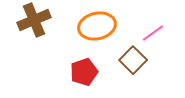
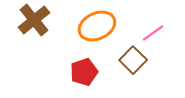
brown cross: rotated 16 degrees counterclockwise
orange ellipse: rotated 12 degrees counterclockwise
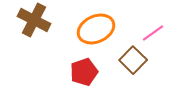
brown cross: rotated 24 degrees counterclockwise
orange ellipse: moved 1 px left, 3 px down
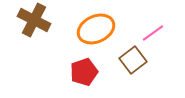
brown square: rotated 8 degrees clockwise
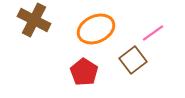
red pentagon: rotated 20 degrees counterclockwise
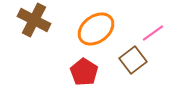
orange ellipse: rotated 12 degrees counterclockwise
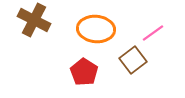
orange ellipse: rotated 42 degrees clockwise
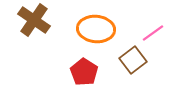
brown cross: rotated 8 degrees clockwise
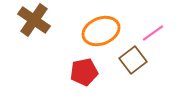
orange ellipse: moved 5 px right, 2 px down; rotated 27 degrees counterclockwise
red pentagon: rotated 28 degrees clockwise
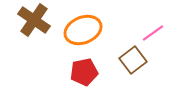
orange ellipse: moved 18 px left, 1 px up
